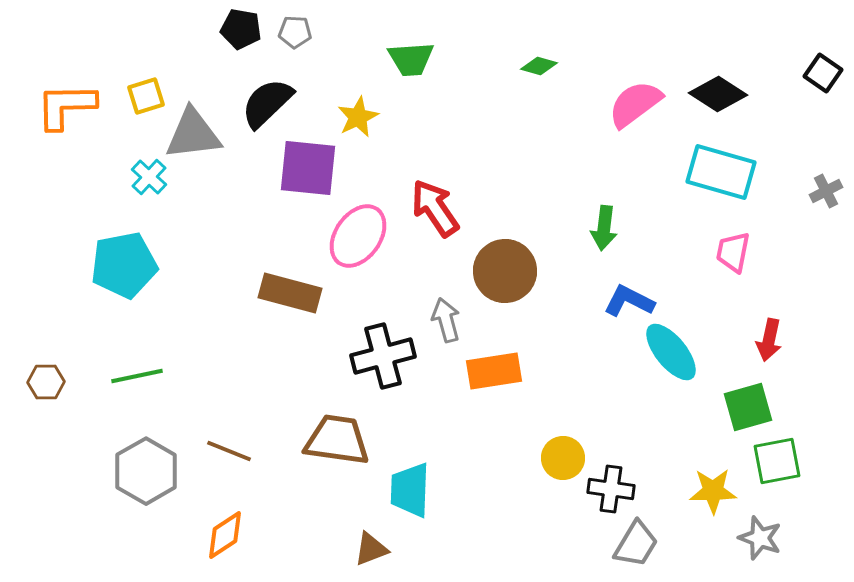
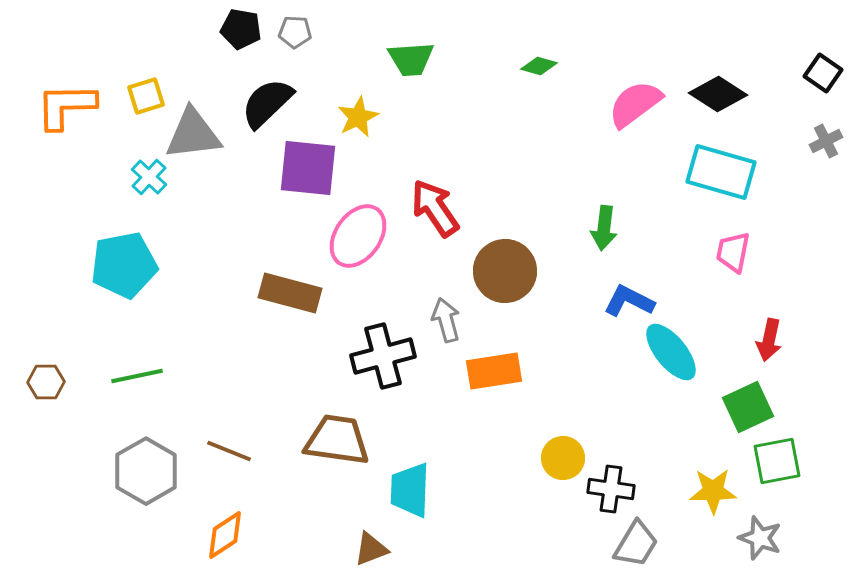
gray cross at (826, 191): moved 50 px up
green square at (748, 407): rotated 9 degrees counterclockwise
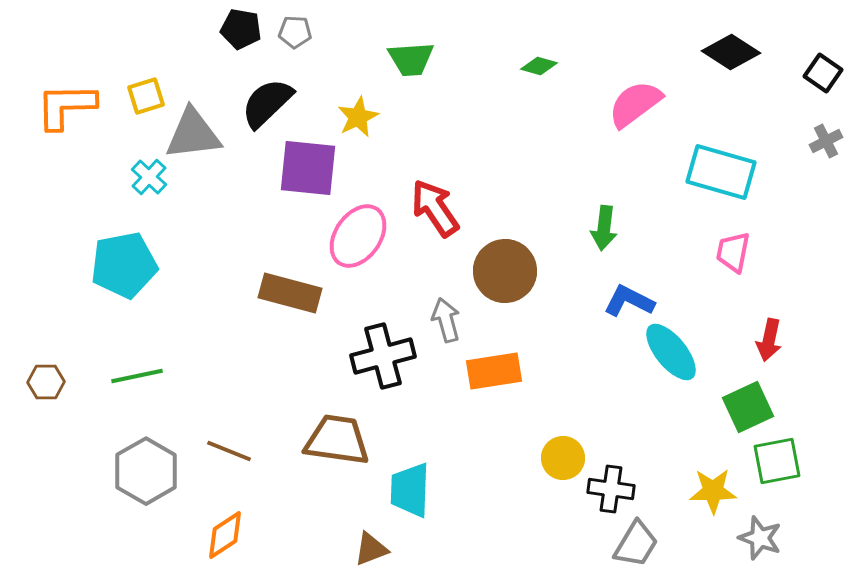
black diamond at (718, 94): moved 13 px right, 42 px up
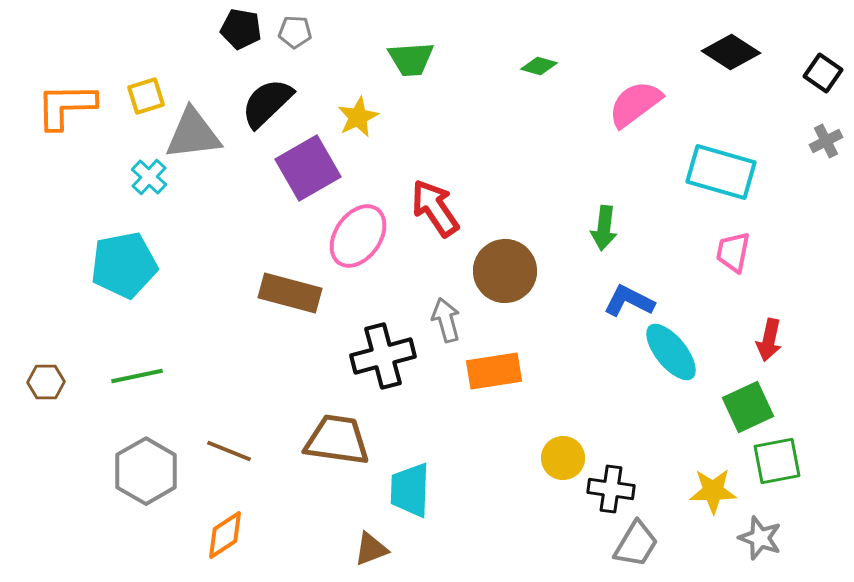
purple square at (308, 168): rotated 36 degrees counterclockwise
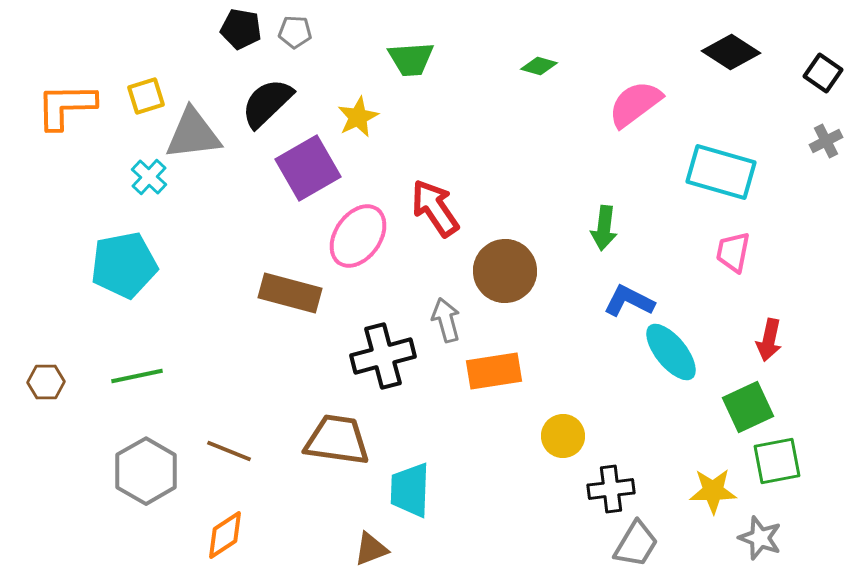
yellow circle at (563, 458): moved 22 px up
black cross at (611, 489): rotated 15 degrees counterclockwise
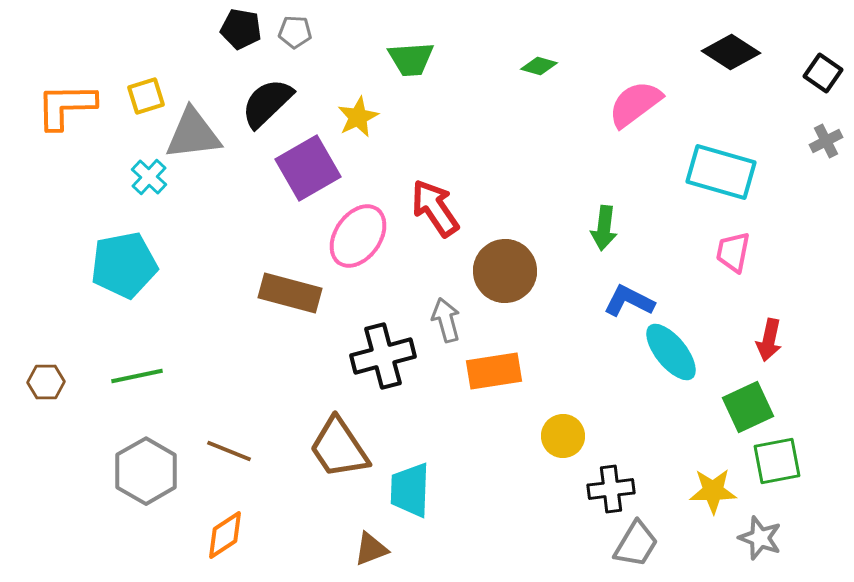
brown trapezoid at (337, 440): moved 2 px right, 8 px down; rotated 132 degrees counterclockwise
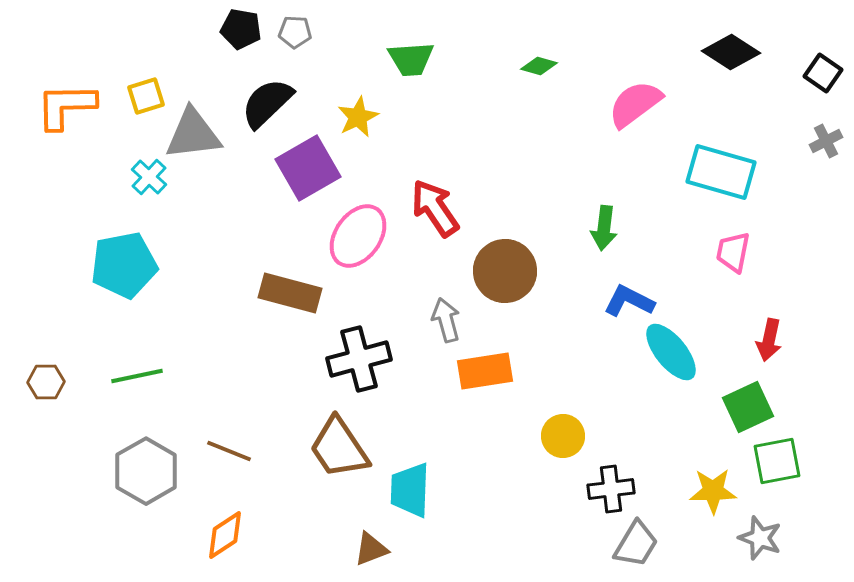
black cross at (383, 356): moved 24 px left, 3 px down
orange rectangle at (494, 371): moved 9 px left
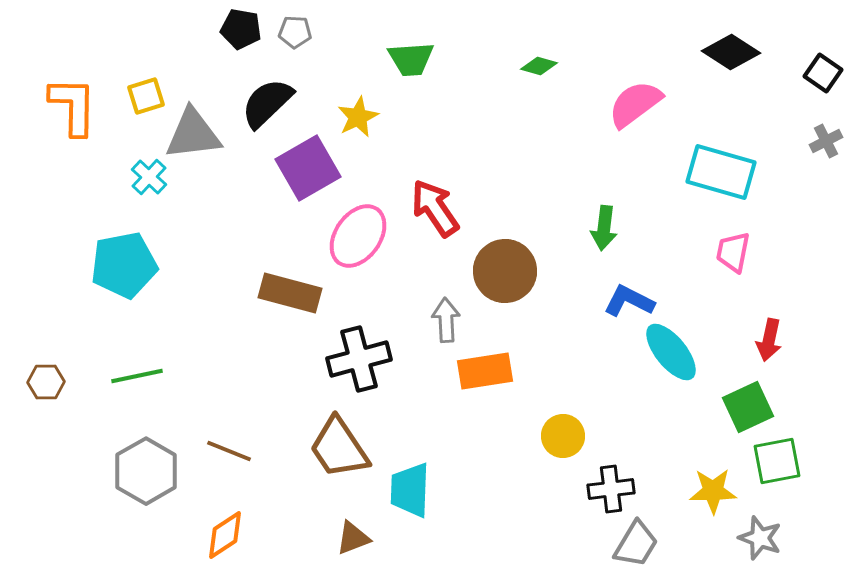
orange L-shape at (66, 106): moved 7 px right; rotated 92 degrees clockwise
gray arrow at (446, 320): rotated 12 degrees clockwise
brown triangle at (371, 549): moved 18 px left, 11 px up
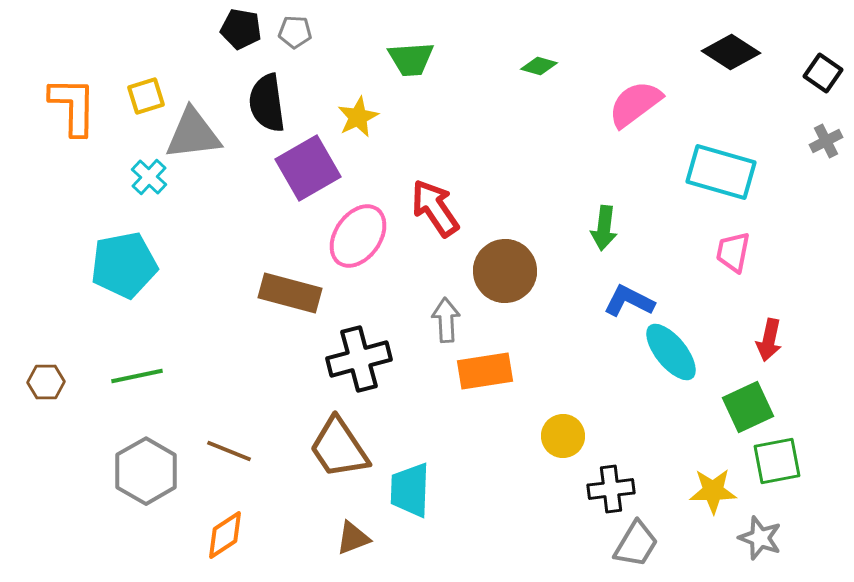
black semicircle at (267, 103): rotated 54 degrees counterclockwise
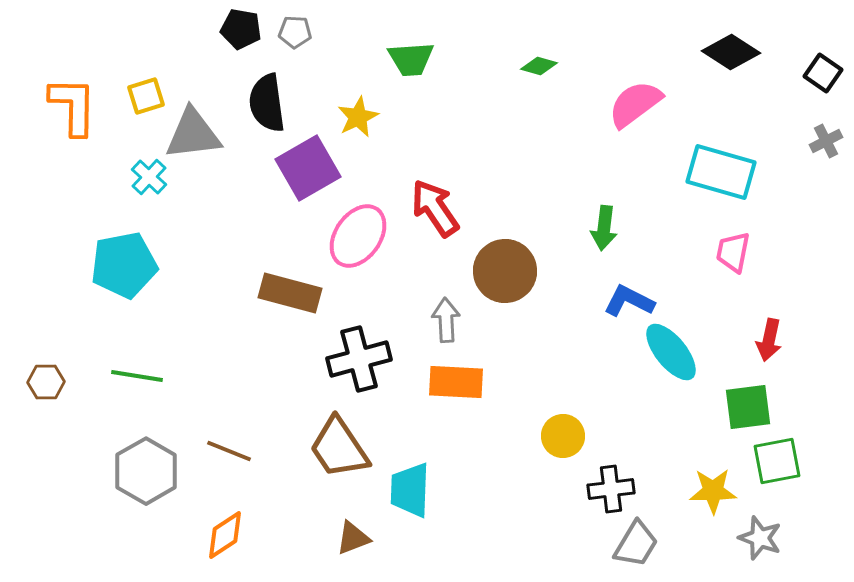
orange rectangle at (485, 371): moved 29 px left, 11 px down; rotated 12 degrees clockwise
green line at (137, 376): rotated 21 degrees clockwise
green square at (748, 407): rotated 18 degrees clockwise
